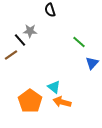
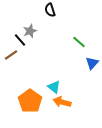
gray star: rotated 24 degrees counterclockwise
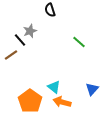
blue triangle: moved 26 px down
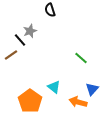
green line: moved 2 px right, 16 px down
orange arrow: moved 16 px right
